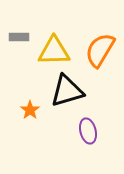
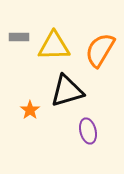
yellow triangle: moved 5 px up
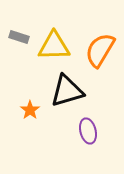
gray rectangle: rotated 18 degrees clockwise
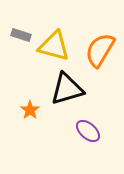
gray rectangle: moved 2 px right, 2 px up
yellow triangle: rotated 16 degrees clockwise
black triangle: moved 2 px up
purple ellipse: rotated 35 degrees counterclockwise
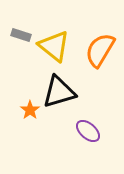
yellow triangle: rotated 24 degrees clockwise
black triangle: moved 8 px left, 3 px down
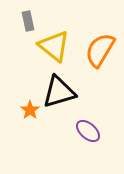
gray rectangle: moved 7 px right, 14 px up; rotated 60 degrees clockwise
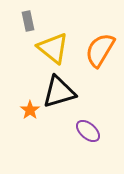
yellow triangle: moved 1 px left, 2 px down
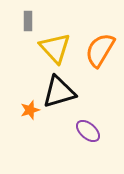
gray rectangle: rotated 12 degrees clockwise
yellow triangle: moved 2 px right; rotated 8 degrees clockwise
orange star: rotated 18 degrees clockwise
